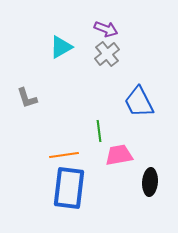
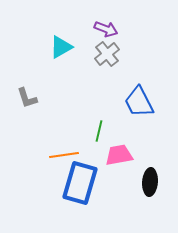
green line: rotated 20 degrees clockwise
blue rectangle: moved 11 px right, 5 px up; rotated 9 degrees clockwise
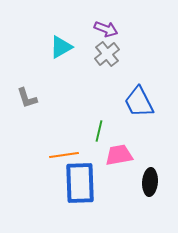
blue rectangle: rotated 18 degrees counterclockwise
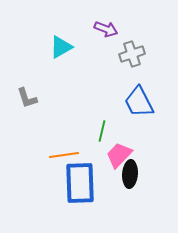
gray cross: moved 25 px right; rotated 20 degrees clockwise
green line: moved 3 px right
pink trapezoid: rotated 36 degrees counterclockwise
black ellipse: moved 20 px left, 8 px up
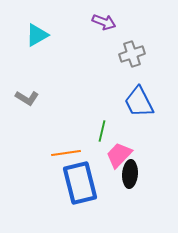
purple arrow: moved 2 px left, 7 px up
cyan triangle: moved 24 px left, 12 px up
gray L-shape: rotated 40 degrees counterclockwise
orange line: moved 2 px right, 2 px up
blue rectangle: rotated 12 degrees counterclockwise
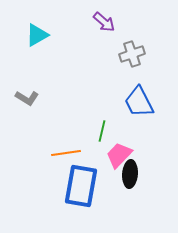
purple arrow: rotated 20 degrees clockwise
blue rectangle: moved 1 px right, 3 px down; rotated 24 degrees clockwise
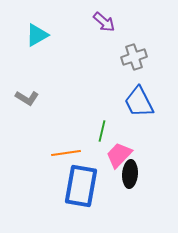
gray cross: moved 2 px right, 3 px down
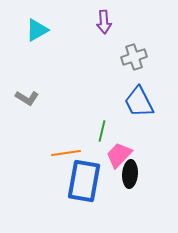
purple arrow: rotated 45 degrees clockwise
cyan triangle: moved 5 px up
blue rectangle: moved 3 px right, 5 px up
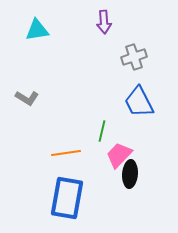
cyan triangle: rotated 20 degrees clockwise
blue rectangle: moved 17 px left, 17 px down
